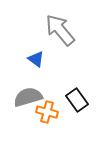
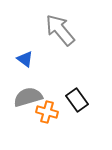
blue triangle: moved 11 px left
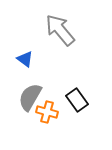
gray semicircle: moved 2 px right; rotated 44 degrees counterclockwise
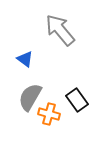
orange cross: moved 2 px right, 2 px down
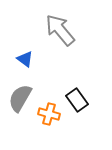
gray semicircle: moved 10 px left, 1 px down
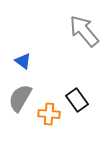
gray arrow: moved 24 px right, 1 px down
blue triangle: moved 2 px left, 2 px down
orange cross: rotated 10 degrees counterclockwise
